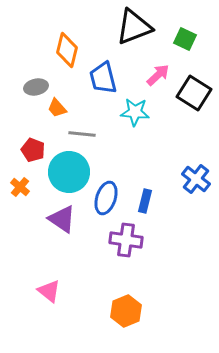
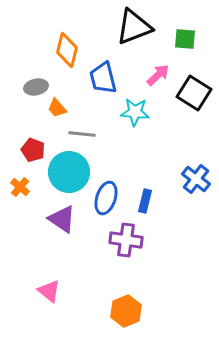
green square: rotated 20 degrees counterclockwise
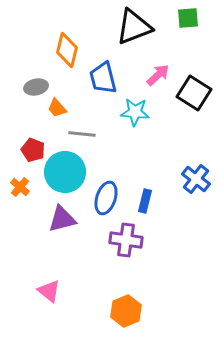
green square: moved 3 px right, 21 px up; rotated 10 degrees counterclockwise
cyan circle: moved 4 px left
purple triangle: rotated 48 degrees counterclockwise
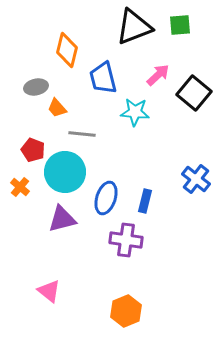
green square: moved 8 px left, 7 px down
black square: rotated 8 degrees clockwise
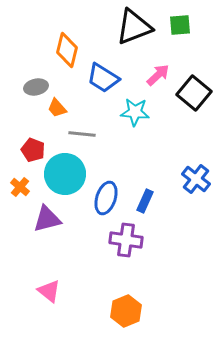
blue trapezoid: rotated 44 degrees counterclockwise
cyan circle: moved 2 px down
blue rectangle: rotated 10 degrees clockwise
purple triangle: moved 15 px left
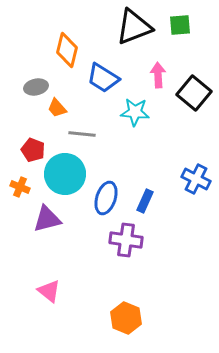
pink arrow: rotated 50 degrees counterclockwise
blue cross: rotated 12 degrees counterclockwise
orange cross: rotated 18 degrees counterclockwise
orange hexagon: moved 7 px down; rotated 16 degrees counterclockwise
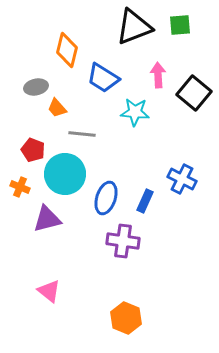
blue cross: moved 14 px left
purple cross: moved 3 px left, 1 px down
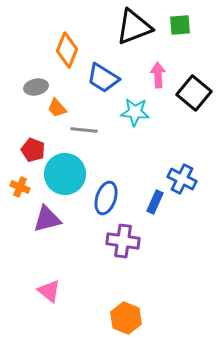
orange diamond: rotated 8 degrees clockwise
gray line: moved 2 px right, 4 px up
blue rectangle: moved 10 px right, 1 px down
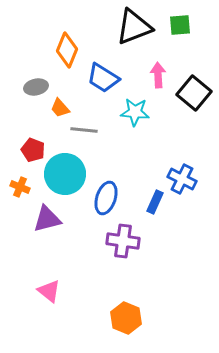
orange trapezoid: moved 3 px right
